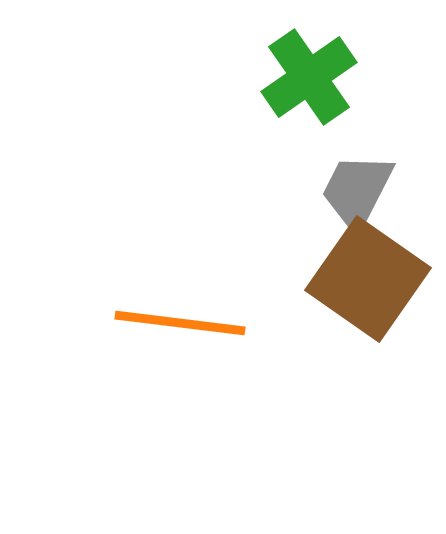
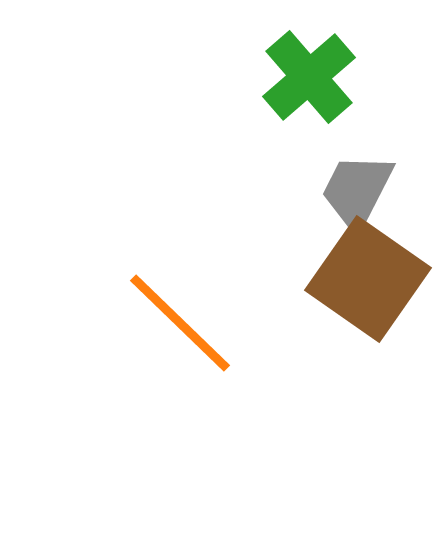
green cross: rotated 6 degrees counterclockwise
orange line: rotated 37 degrees clockwise
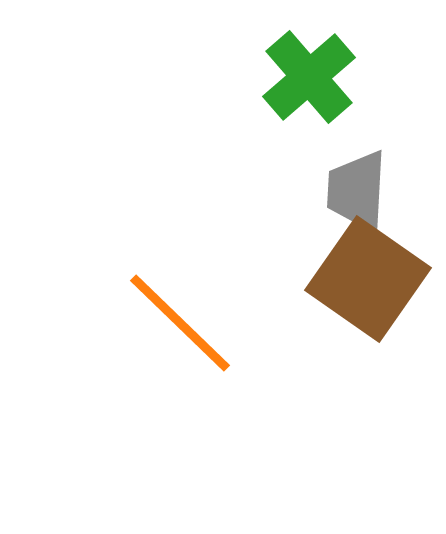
gray trapezoid: rotated 24 degrees counterclockwise
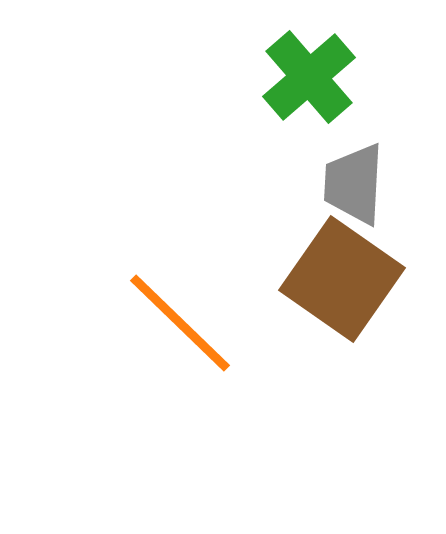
gray trapezoid: moved 3 px left, 7 px up
brown square: moved 26 px left
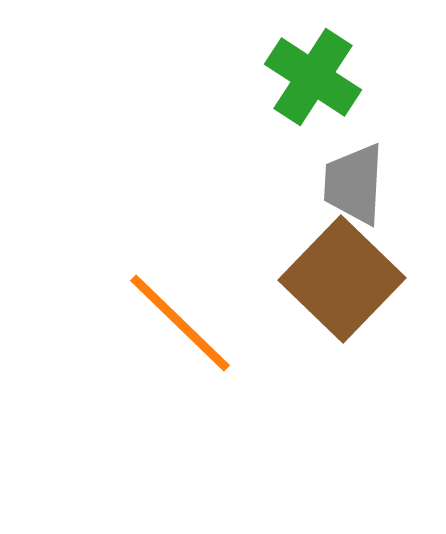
green cross: moved 4 px right; rotated 16 degrees counterclockwise
brown square: rotated 9 degrees clockwise
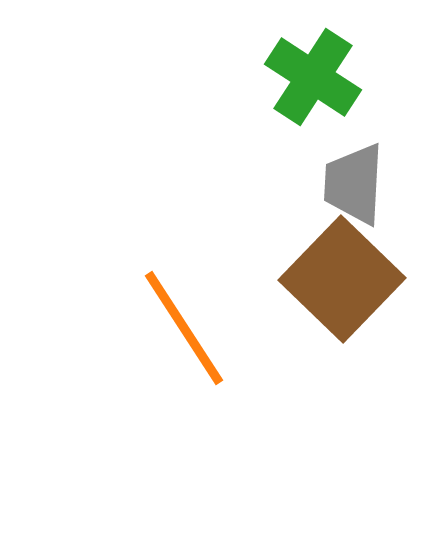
orange line: moved 4 px right, 5 px down; rotated 13 degrees clockwise
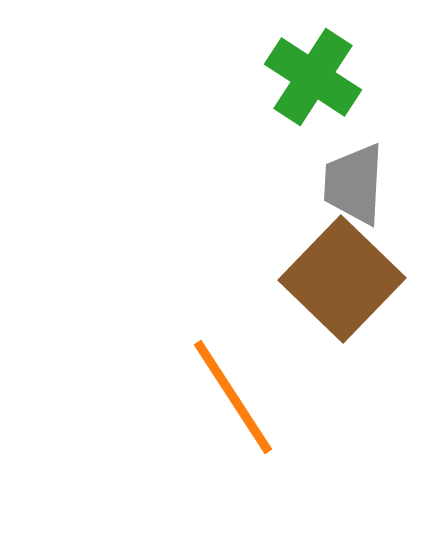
orange line: moved 49 px right, 69 px down
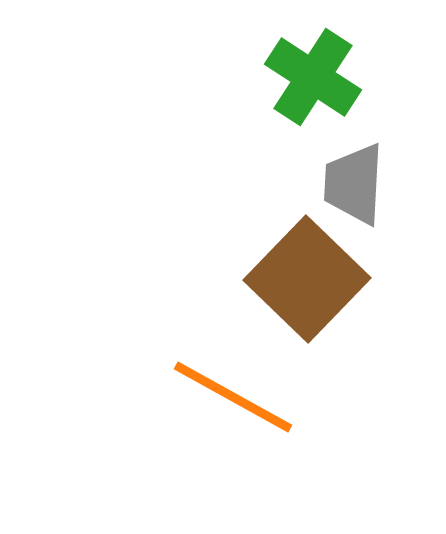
brown square: moved 35 px left
orange line: rotated 28 degrees counterclockwise
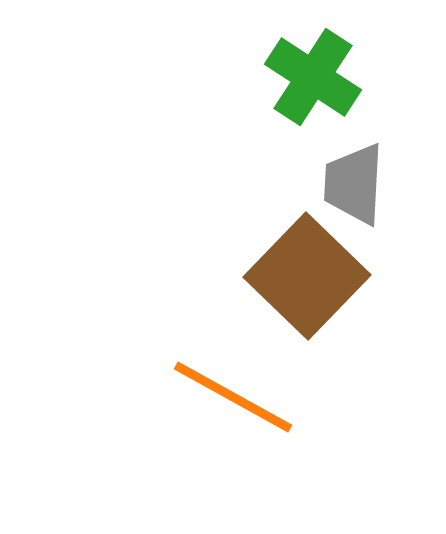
brown square: moved 3 px up
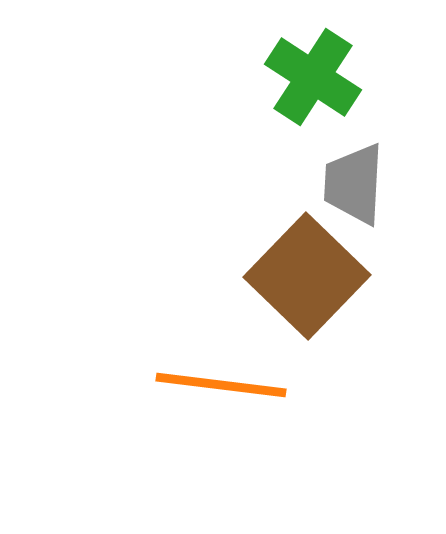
orange line: moved 12 px left, 12 px up; rotated 22 degrees counterclockwise
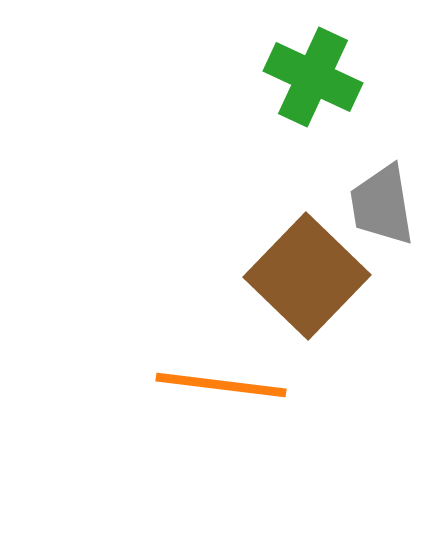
green cross: rotated 8 degrees counterclockwise
gray trapezoid: moved 28 px right, 21 px down; rotated 12 degrees counterclockwise
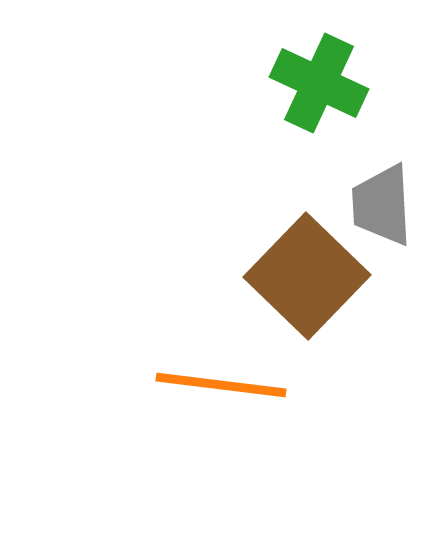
green cross: moved 6 px right, 6 px down
gray trapezoid: rotated 6 degrees clockwise
